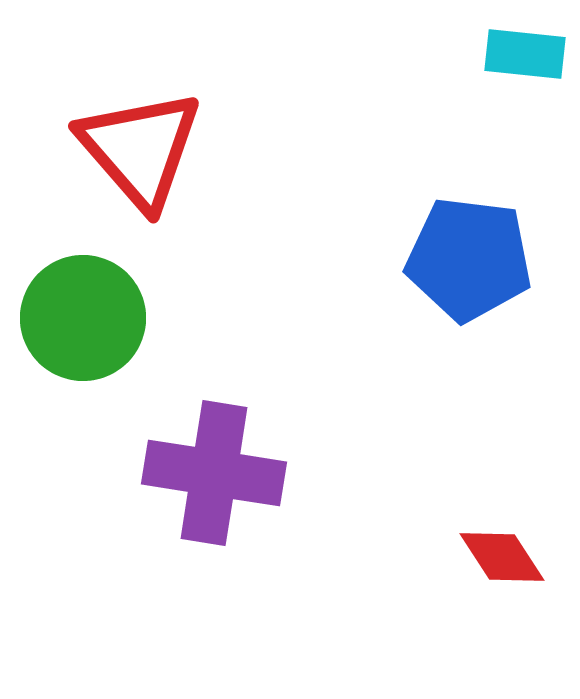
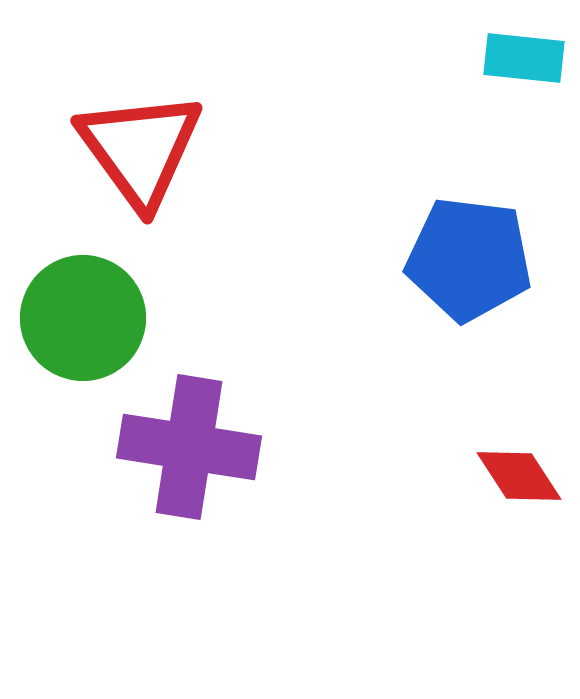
cyan rectangle: moved 1 px left, 4 px down
red triangle: rotated 5 degrees clockwise
purple cross: moved 25 px left, 26 px up
red diamond: moved 17 px right, 81 px up
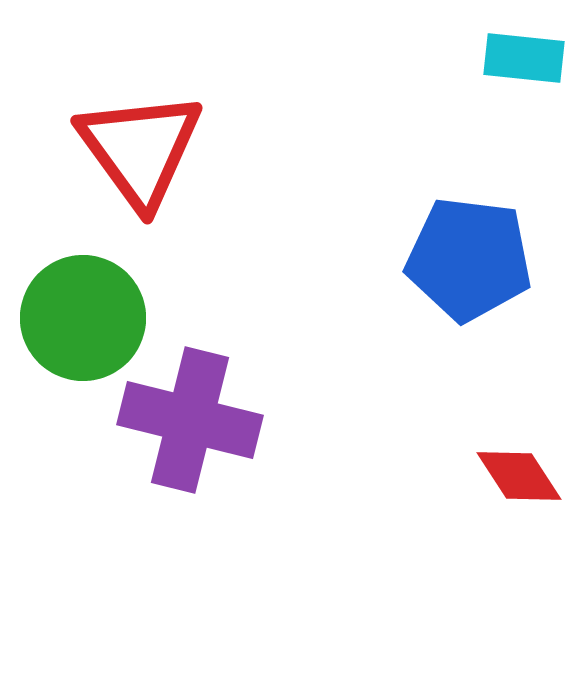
purple cross: moved 1 px right, 27 px up; rotated 5 degrees clockwise
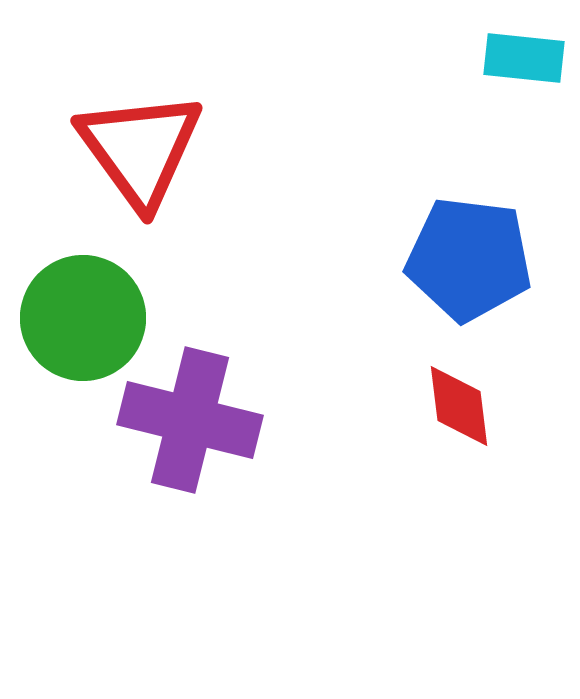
red diamond: moved 60 px left, 70 px up; rotated 26 degrees clockwise
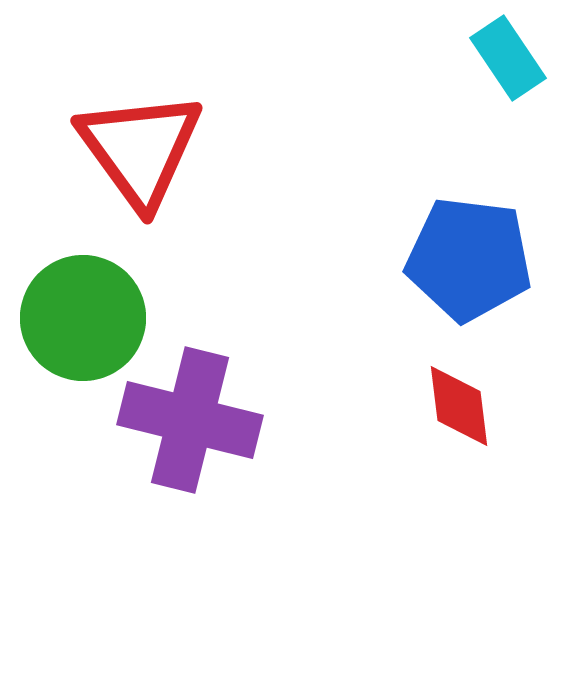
cyan rectangle: moved 16 px left; rotated 50 degrees clockwise
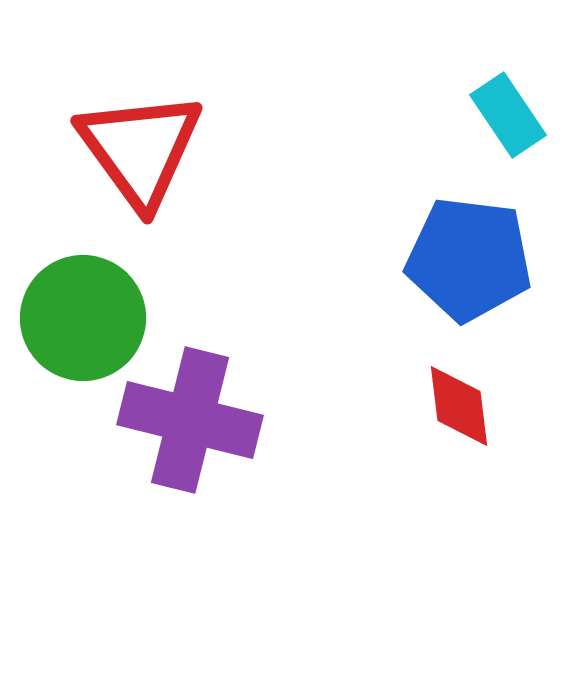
cyan rectangle: moved 57 px down
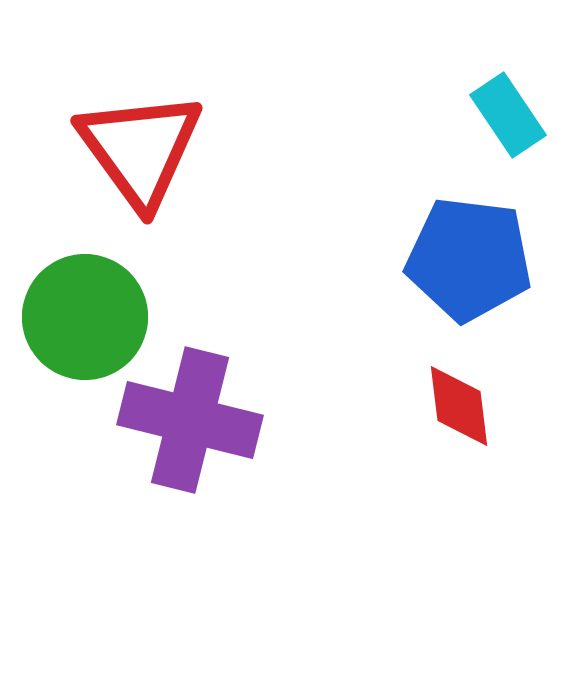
green circle: moved 2 px right, 1 px up
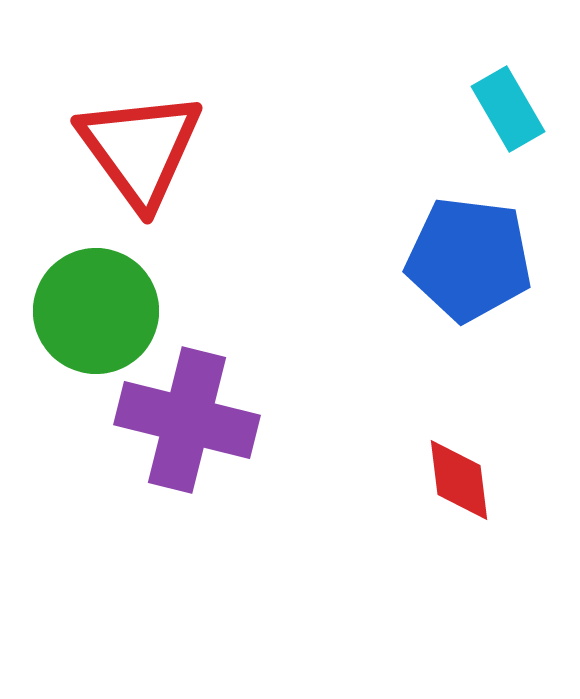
cyan rectangle: moved 6 px up; rotated 4 degrees clockwise
green circle: moved 11 px right, 6 px up
red diamond: moved 74 px down
purple cross: moved 3 px left
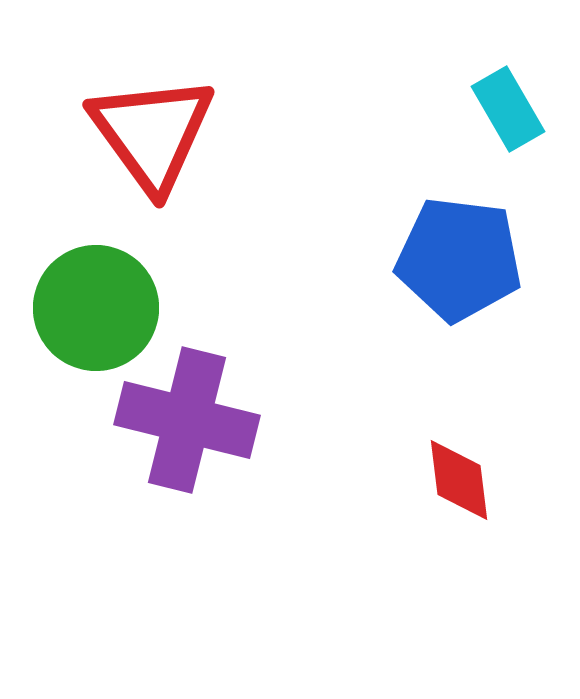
red triangle: moved 12 px right, 16 px up
blue pentagon: moved 10 px left
green circle: moved 3 px up
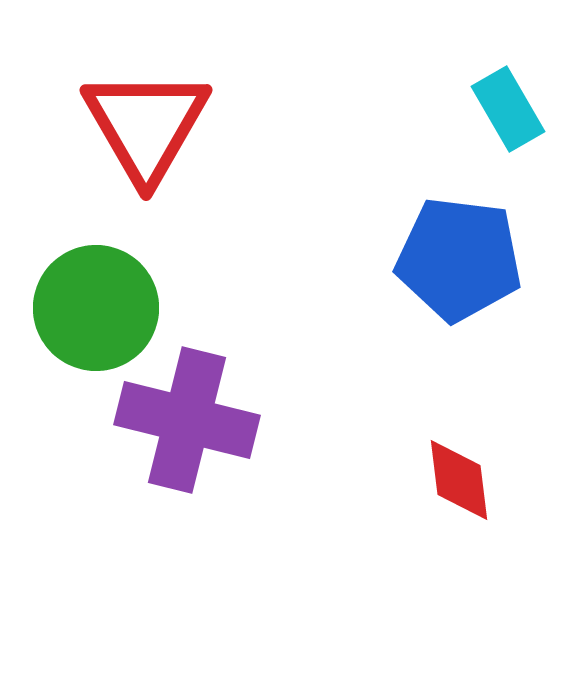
red triangle: moved 6 px left, 8 px up; rotated 6 degrees clockwise
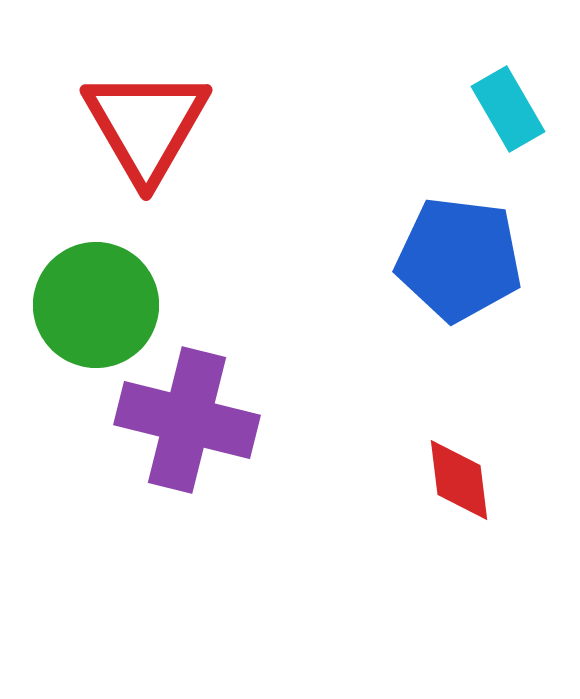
green circle: moved 3 px up
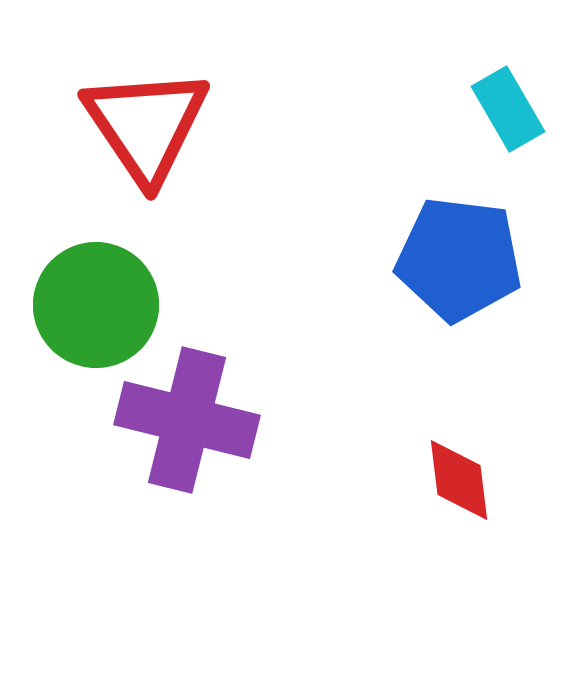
red triangle: rotated 4 degrees counterclockwise
